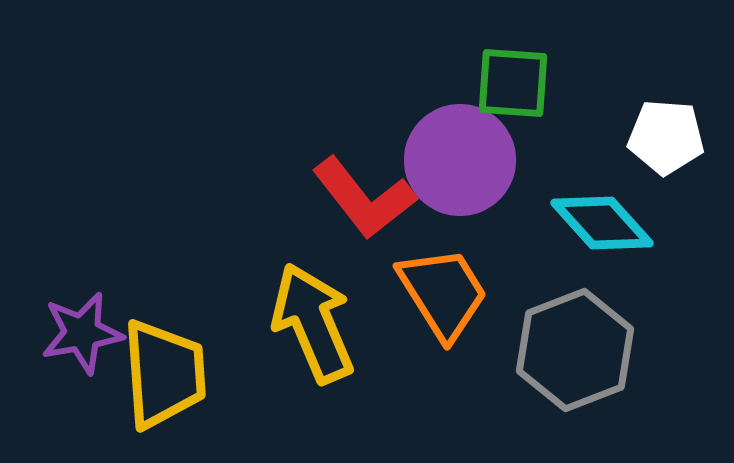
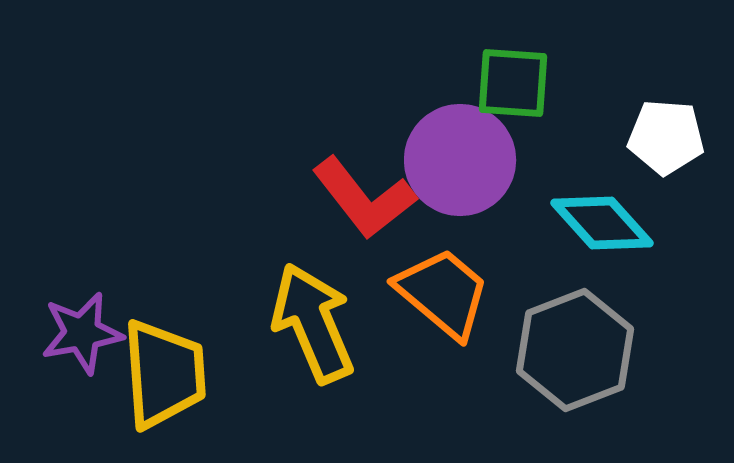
orange trapezoid: rotated 18 degrees counterclockwise
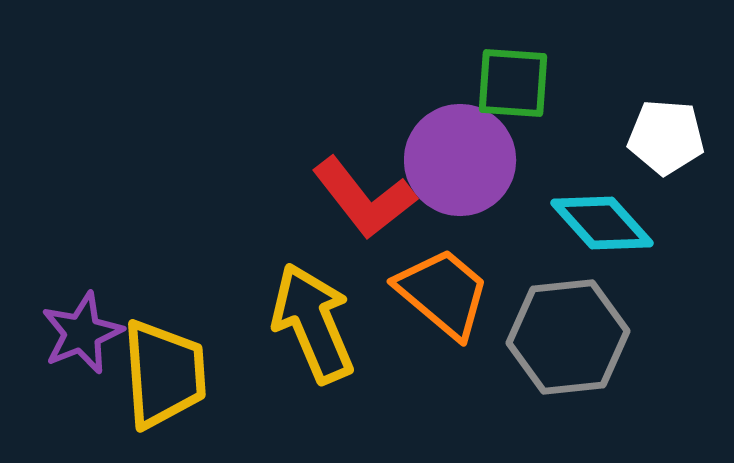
purple star: rotated 12 degrees counterclockwise
gray hexagon: moved 7 px left, 13 px up; rotated 15 degrees clockwise
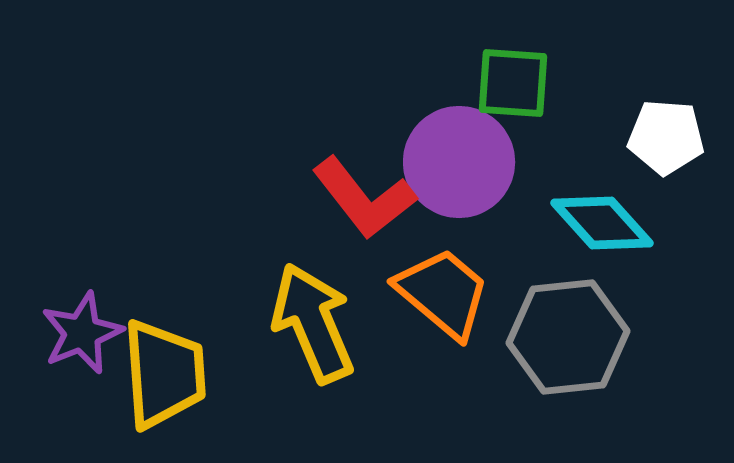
purple circle: moved 1 px left, 2 px down
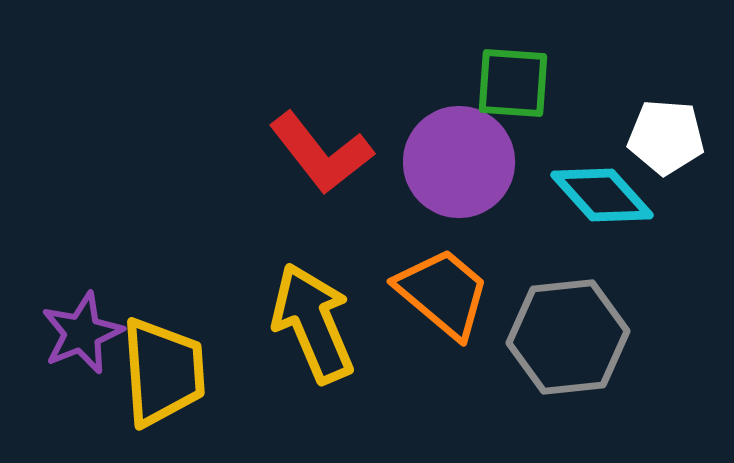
red L-shape: moved 43 px left, 45 px up
cyan diamond: moved 28 px up
yellow trapezoid: moved 1 px left, 2 px up
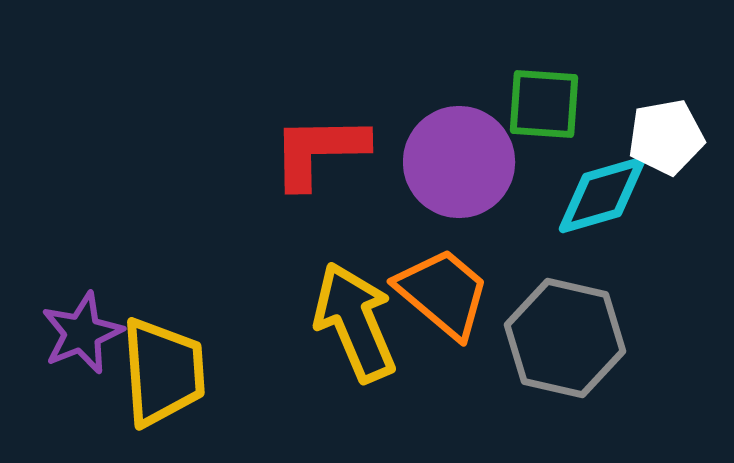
green square: moved 31 px right, 21 px down
white pentagon: rotated 14 degrees counterclockwise
red L-shape: moved 2 px left, 2 px up; rotated 127 degrees clockwise
cyan diamond: rotated 64 degrees counterclockwise
yellow arrow: moved 42 px right, 1 px up
gray hexagon: moved 3 px left, 1 px down; rotated 19 degrees clockwise
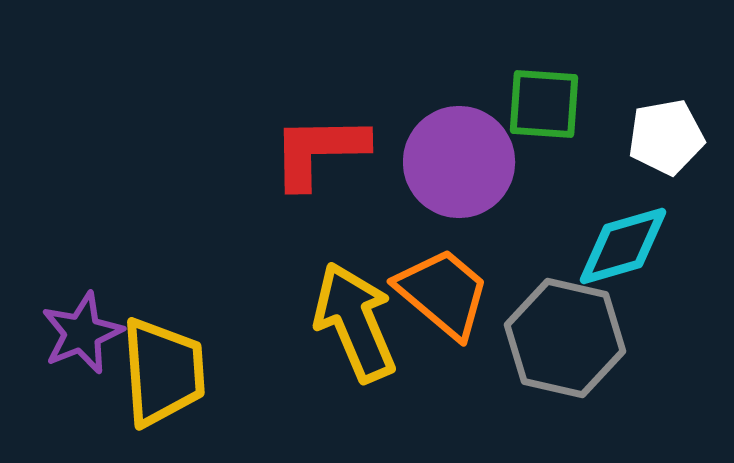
cyan diamond: moved 21 px right, 51 px down
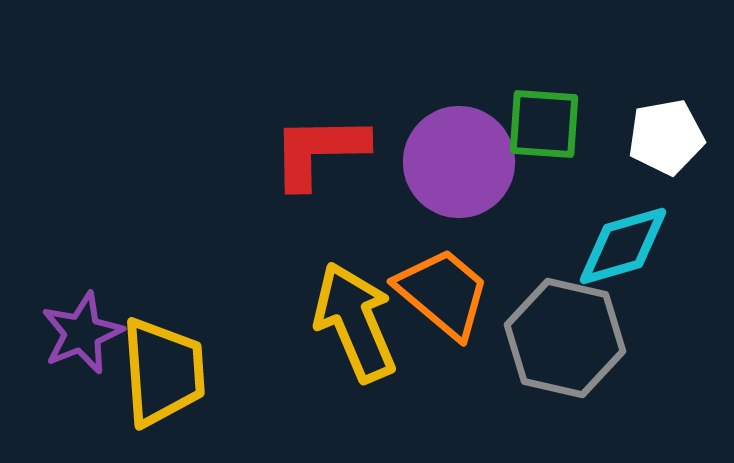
green square: moved 20 px down
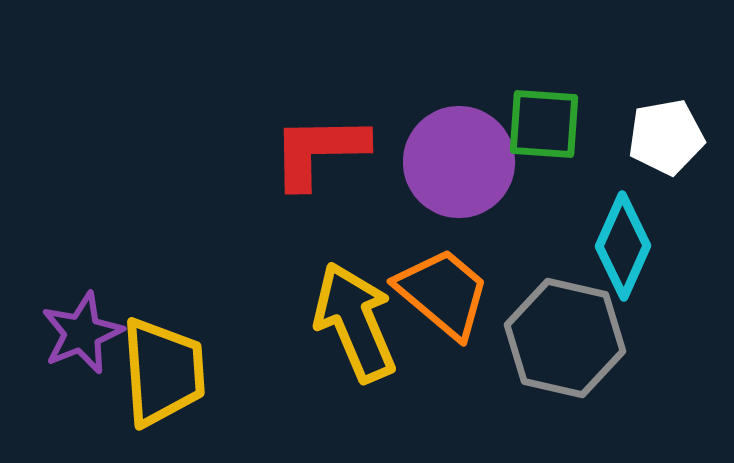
cyan diamond: rotated 50 degrees counterclockwise
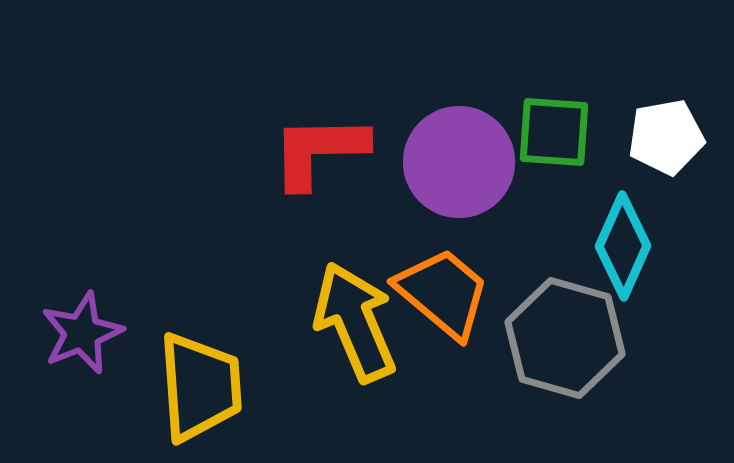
green square: moved 10 px right, 8 px down
gray hexagon: rotated 3 degrees clockwise
yellow trapezoid: moved 37 px right, 15 px down
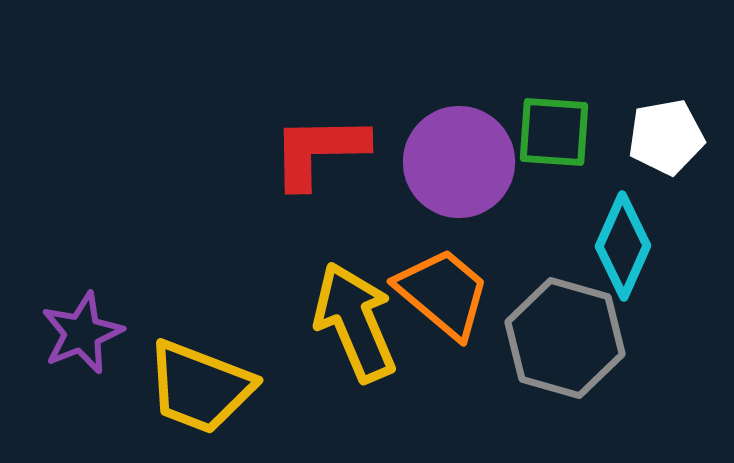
yellow trapezoid: rotated 115 degrees clockwise
